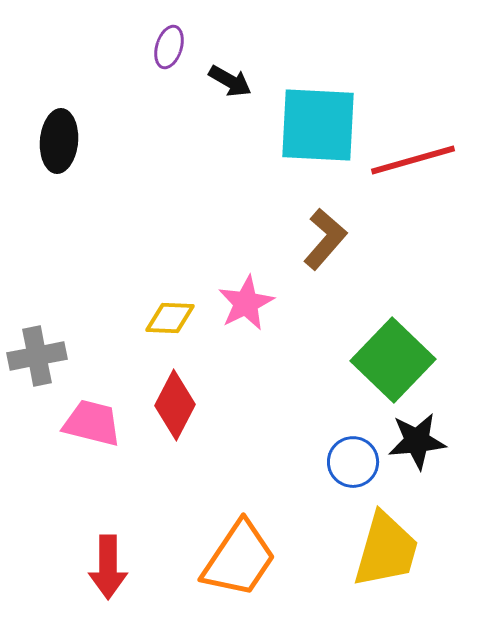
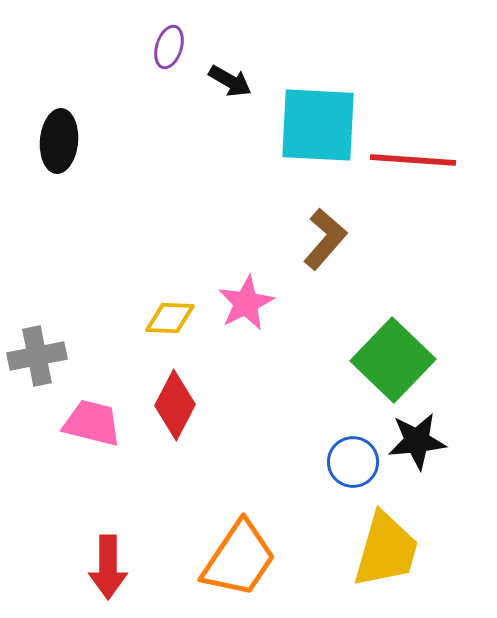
red line: rotated 20 degrees clockwise
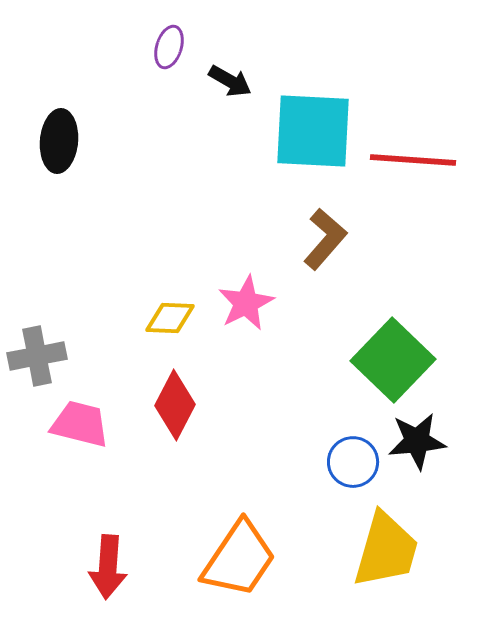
cyan square: moved 5 px left, 6 px down
pink trapezoid: moved 12 px left, 1 px down
red arrow: rotated 4 degrees clockwise
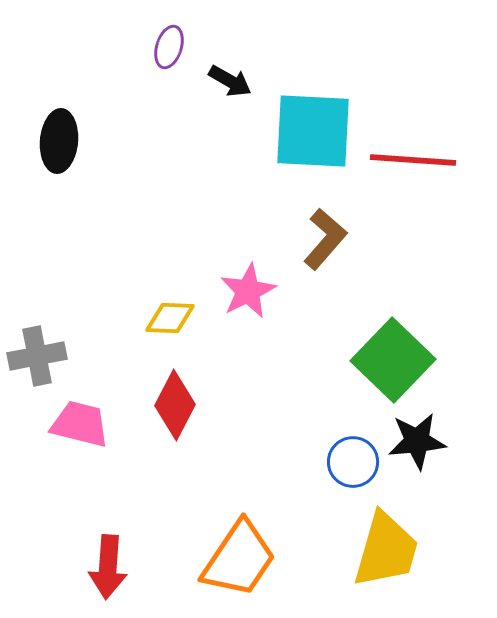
pink star: moved 2 px right, 12 px up
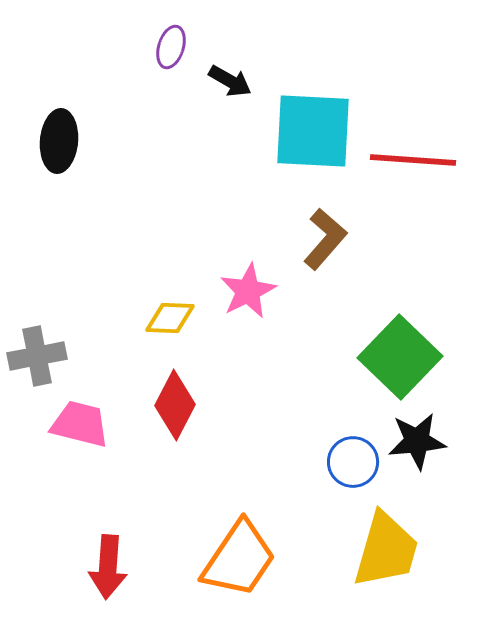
purple ellipse: moved 2 px right
green square: moved 7 px right, 3 px up
